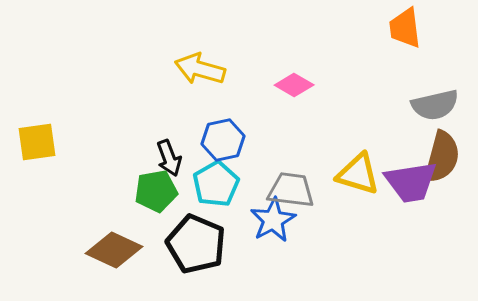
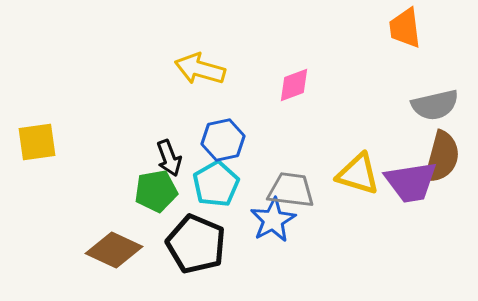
pink diamond: rotated 51 degrees counterclockwise
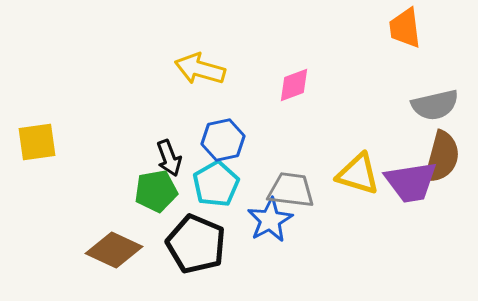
blue star: moved 3 px left
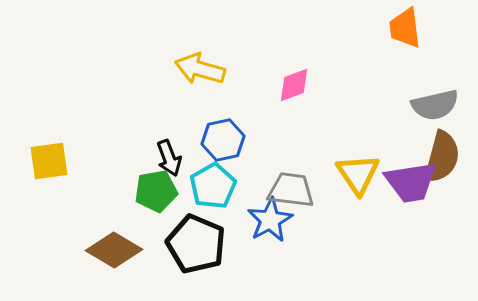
yellow square: moved 12 px right, 19 px down
yellow triangle: rotated 39 degrees clockwise
cyan pentagon: moved 3 px left, 2 px down
brown diamond: rotated 6 degrees clockwise
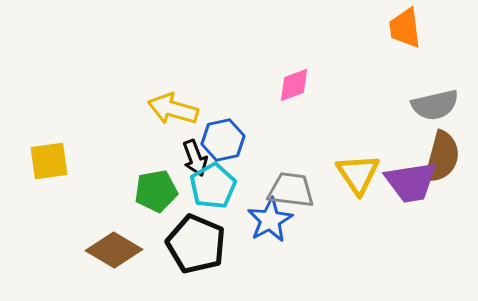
yellow arrow: moved 27 px left, 40 px down
black arrow: moved 26 px right
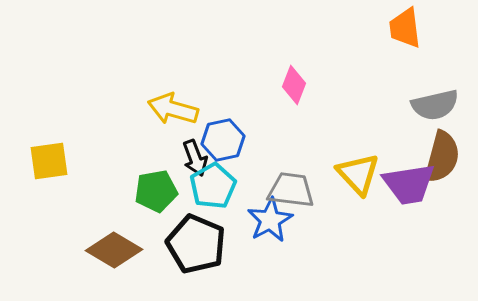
pink diamond: rotated 48 degrees counterclockwise
yellow triangle: rotated 9 degrees counterclockwise
purple trapezoid: moved 2 px left, 2 px down
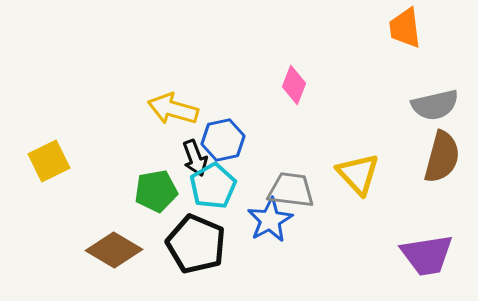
yellow square: rotated 18 degrees counterclockwise
purple trapezoid: moved 18 px right, 71 px down
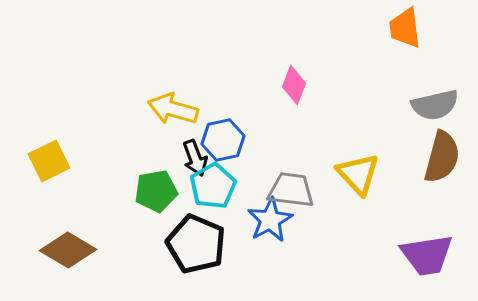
brown diamond: moved 46 px left
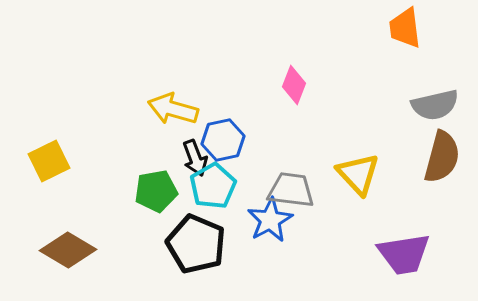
purple trapezoid: moved 23 px left, 1 px up
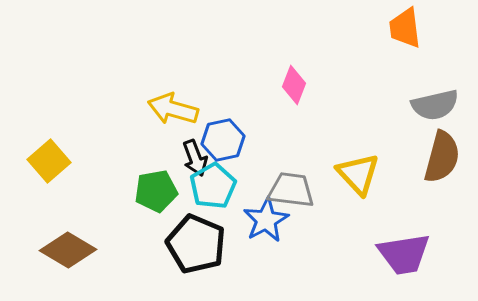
yellow square: rotated 15 degrees counterclockwise
blue star: moved 4 px left
